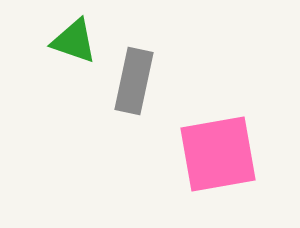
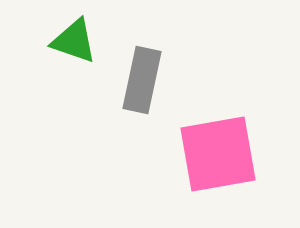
gray rectangle: moved 8 px right, 1 px up
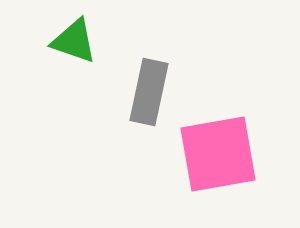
gray rectangle: moved 7 px right, 12 px down
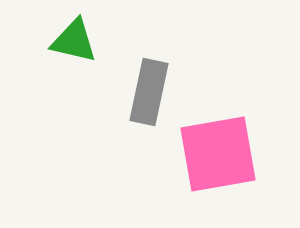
green triangle: rotated 6 degrees counterclockwise
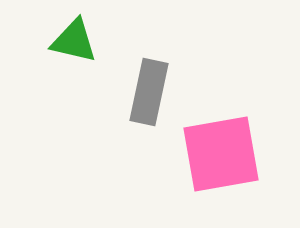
pink square: moved 3 px right
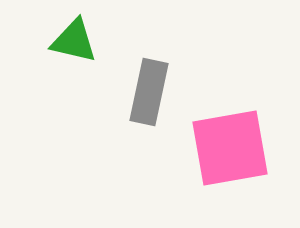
pink square: moved 9 px right, 6 px up
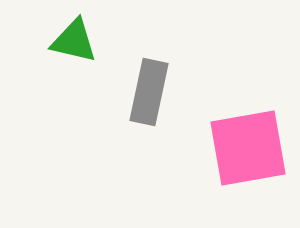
pink square: moved 18 px right
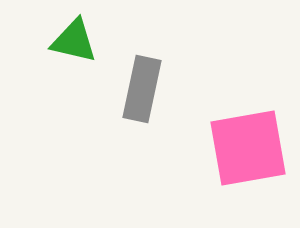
gray rectangle: moved 7 px left, 3 px up
